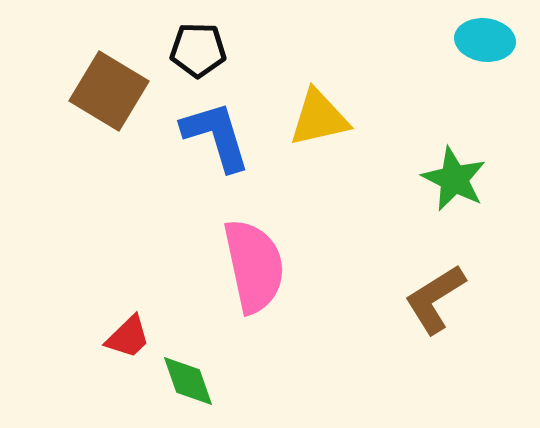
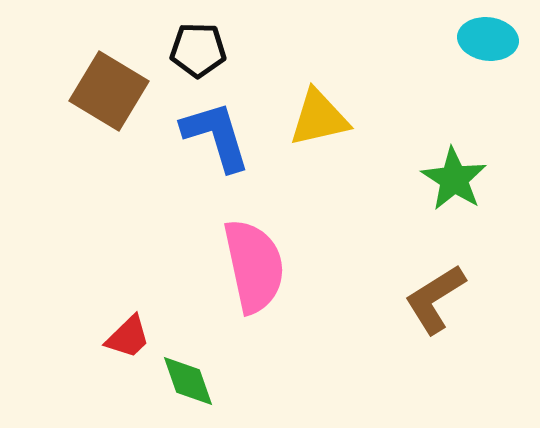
cyan ellipse: moved 3 px right, 1 px up
green star: rotated 6 degrees clockwise
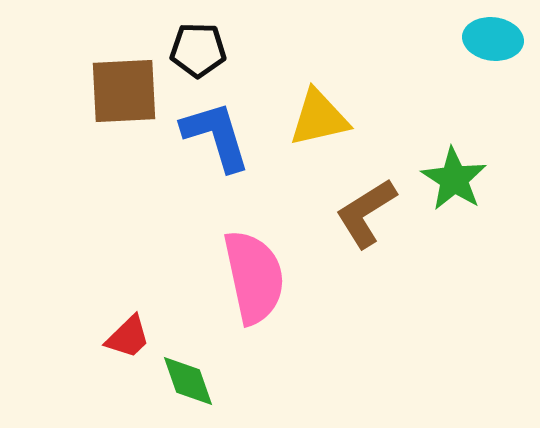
cyan ellipse: moved 5 px right
brown square: moved 15 px right; rotated 34 degrees counterclockwise
pink semicircle: moved 11 px down
brown L-shape: moved 69 px left, 86 px up
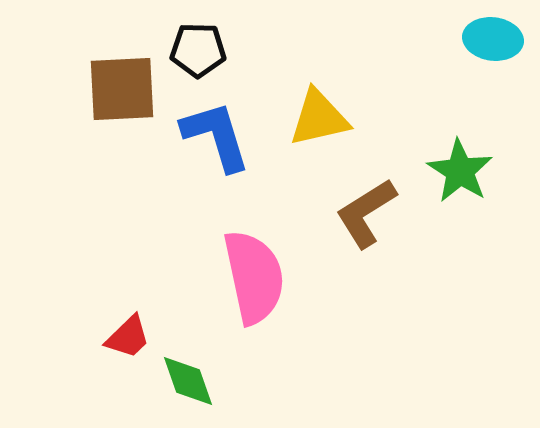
brown square: moved 2 px left, 2 px up
green star: moved 6 px right, 8 px up
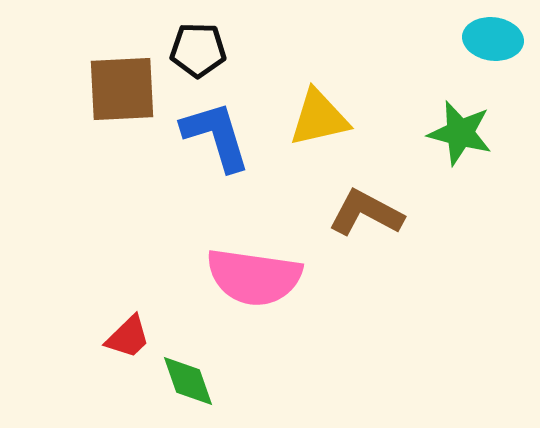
green star: moved 38 px up; rotated 18 degrees counterclockwise
brown L-shape: rotated 60 degrees clockwise
pink semicircle: rotated 110 degrees clockwise
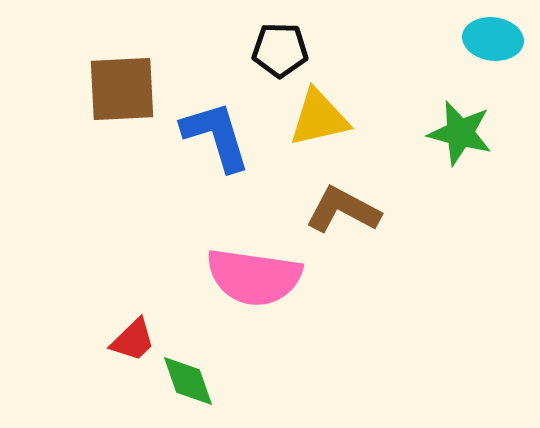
black pentagon: moved 82 px right
brown L-shape: moved 23 px left, 3 px up
red trapezoid: moved 5 px right, 3 px down
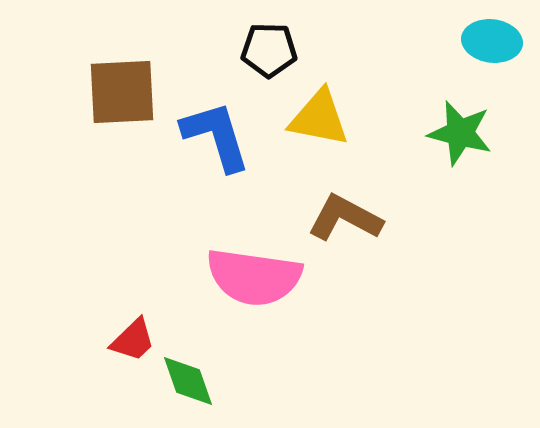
cyan ellipse: moved 1 px left, 2 px down
black pentagon: moved 11 px left
brown square: moved 3 px down
yellow triangle: rotated 24 degrees clockwise
brown L-shape: moved 2 px right, 8 px down
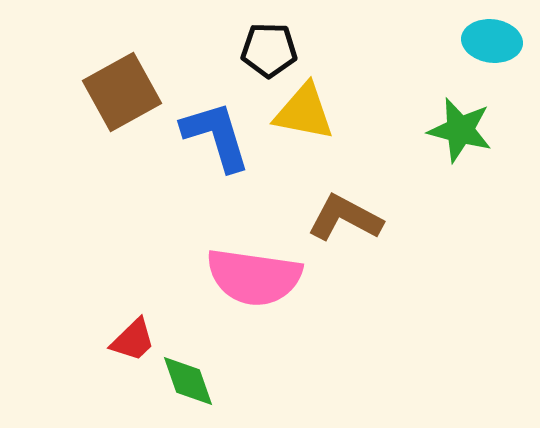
brown square: rotated 26 degrees counterclockwise
yellow triangle: moved 15 px left, 6 px up
green star: moved 3 px up
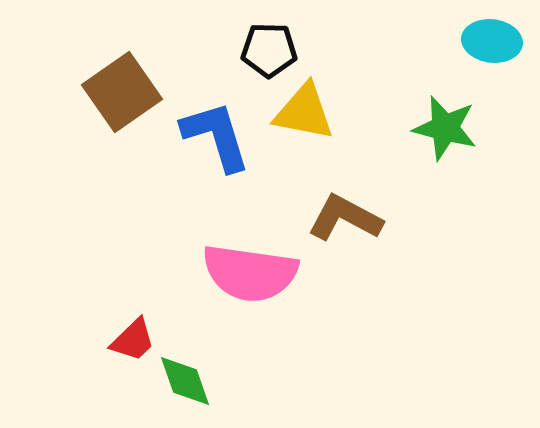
brown square: rotated 6 degrees counterclockwise
green star: moved 15 px left, 2 px up
pink semicircle: moved 4 px left, 4 px up
green diamond: moved 3 px left
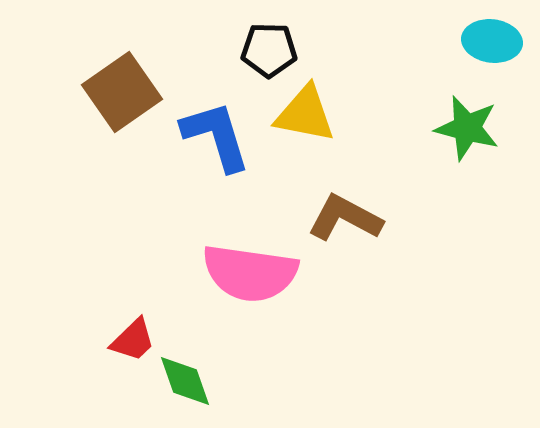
yellow triangle: moved 1 px right, 2 px down
green star: moved 22 px right
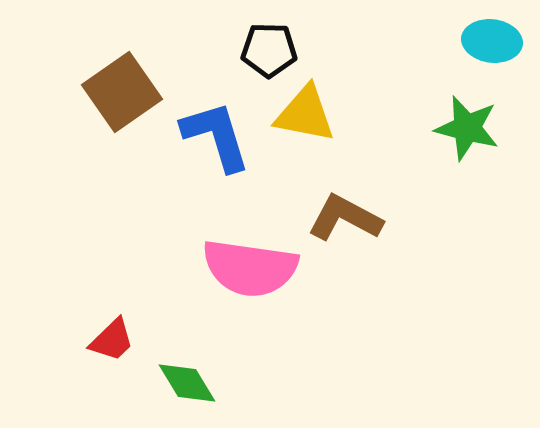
pink semicircle: moved 5 px up
red trapezoid: moved 21 px left
green diamond: moved 2 px right, 2 px down; rotated 12 degrees counterclockwise
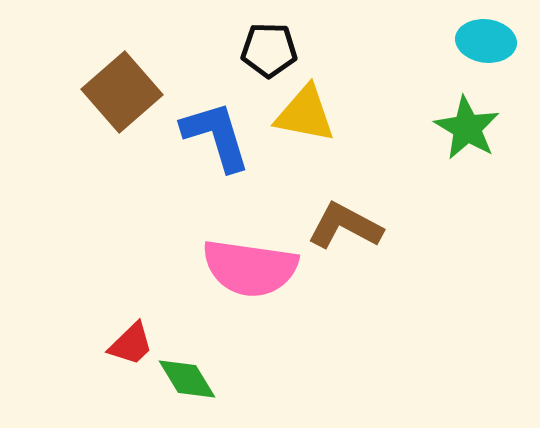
cyan ellipse: moved 6 px left
brown square: rotated 6 degrees counterclockwise
green star: rotated 16 degrees clockwise
brown L-shape: moved 8 px down
red trapezoid: moved 19 px right, 4 px down
green diamond: moved 4 px up
